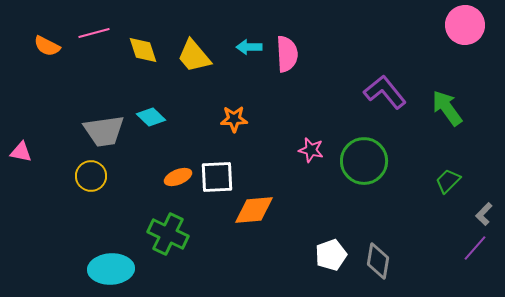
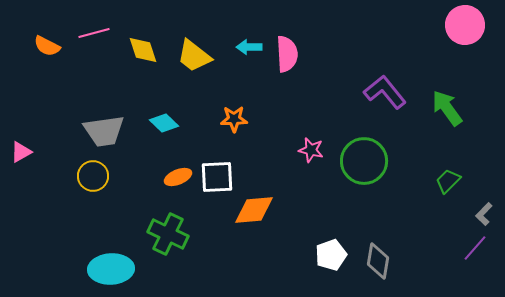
yellow trapezoid: rotated 12 degrees counterclockwise
cyan diamond: moved 13 px right, 6 px down
pink triangle: rotated 40 degrees counterclockwise
yellow circle: moved 2 px right
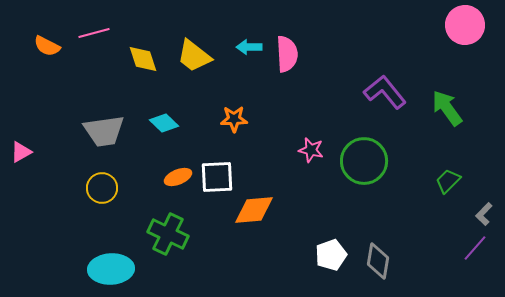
yellow diamond: moved 9 px down
yellow circle: moved 9 px right, 12 px down
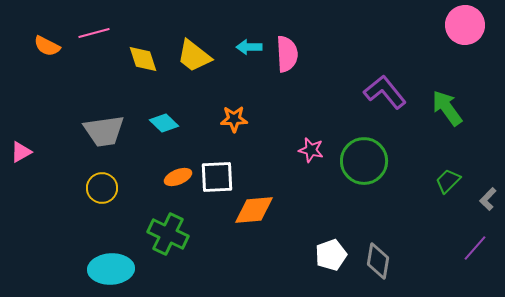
gray L-shape: moved 4 px right, 15 px up
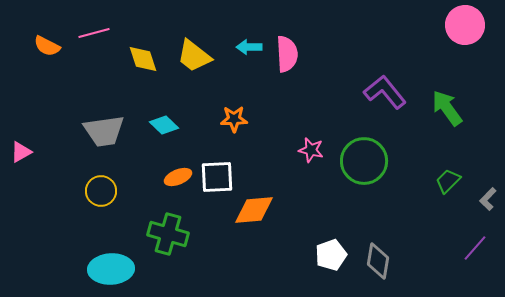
cyan diamond: moved 2 px down
yellow circle: moved 1 px left, 3 px down
green cross: rotated 9 degrees counterclockwise
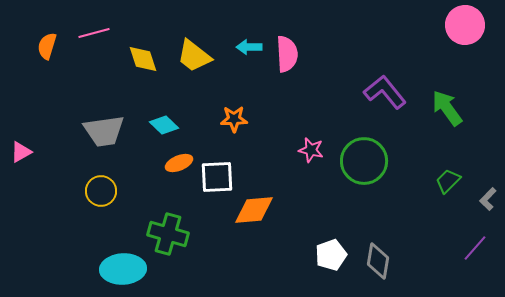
orange semicircle: rotated 80 degrees clockwise
orange ellipse: moved 1 px right, 14 px up
cyan ellipse: moved 12 px right
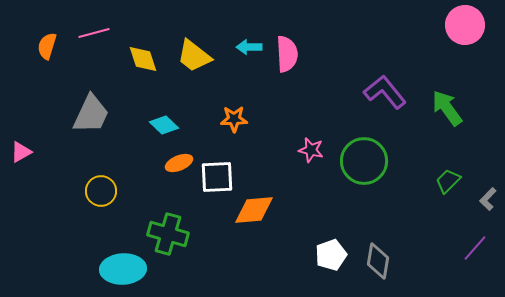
gray trapezoid: moved 13 px left, 17 px up; rotated 57 degrees counterclockwise
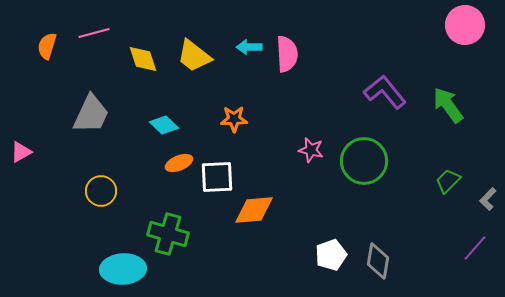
green arrow: moved 1 px right, 3 px up
